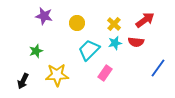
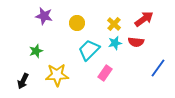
red arrow: moved 1 px left, 1 px up
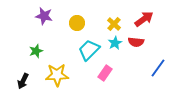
cyan star: rotated 16 degrees counterclockwise
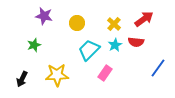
cyan star: moved 2 px down
green star: moved 2 px left, 6 px up
black arrow: moved 1 px left, 2 px up
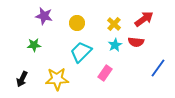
green star: rotated 16 degrees clockwise
cyan trapezoid: moved 8 px left, 2 px down
yellow star: moved 4 px down
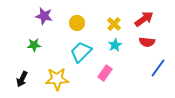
red semicircle: moved 11 px right
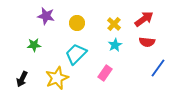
purple star: moved 2 px right
cyan trapezoid: moved 5 px left, 2 px down
yellow star: moved 1 px up; rotated 20 degrees counterclockwise
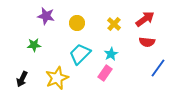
red arrow: moved 1 px right
cyan star: moved 4 px left, 9 px down
cyan trapezoid: moved 4 px right
